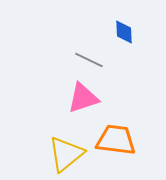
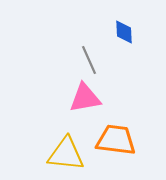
gray line: rotated 40 degrees clockwise
pink triangle: moved 2 px right; rotated 8 degrees clockwise
yellow triangle: rotated 45 degrees clockwise
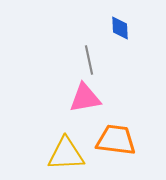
blue diamond: moved 4 px left, 4 px up
gray line: rotated 12 degrees clockwise
yellow triangle: rotated 9 degrees counterclockwise
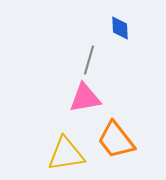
gray line: rotated 28 degrees clockwise
orange trapezoid: rotated 135 degrees counterclockwise
yellow triangle: rotated 6 degrees counterclockwise
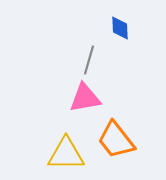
yellow triangle: rotated 9 degrees clockwise
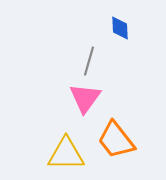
gray line: moved 1 px down
pink triangle: rotated 44 degrees counterclockwise
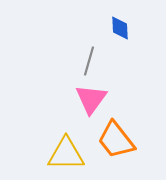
pink triangle: moved 6 px right, 1 px down
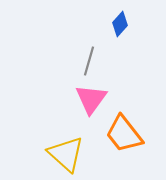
blue diamond: moved 4 px up; rotated 45 degrees clockwise
orange trapezoid: moved 8 px right, 6 px up
yellow triangle: rotated 42 degrees clockwise
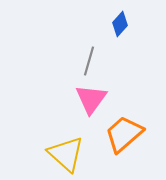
orange trapezoid: rotated 87 degrees clockwise
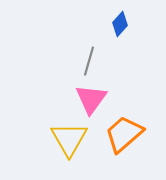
yellow triangle: moved 3 px right, 15 px up; rotated 18 degrees clockwise
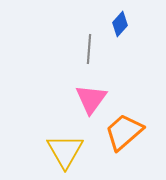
gray line: moved 12 px up; rotated 12 degrees counterclockwise
orange trapezoid: moved 2 px up
yellow triangle: moved 4 px left, 12 px down
